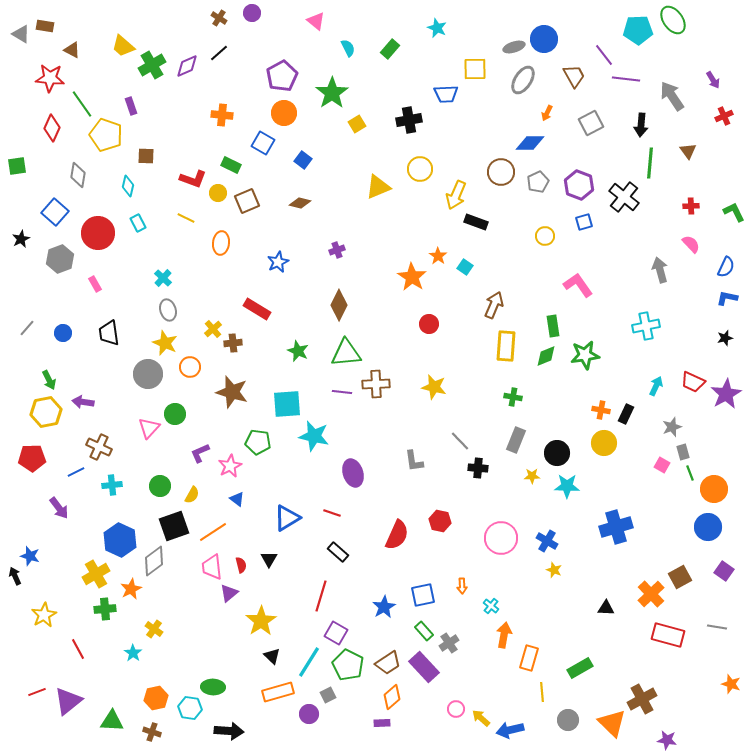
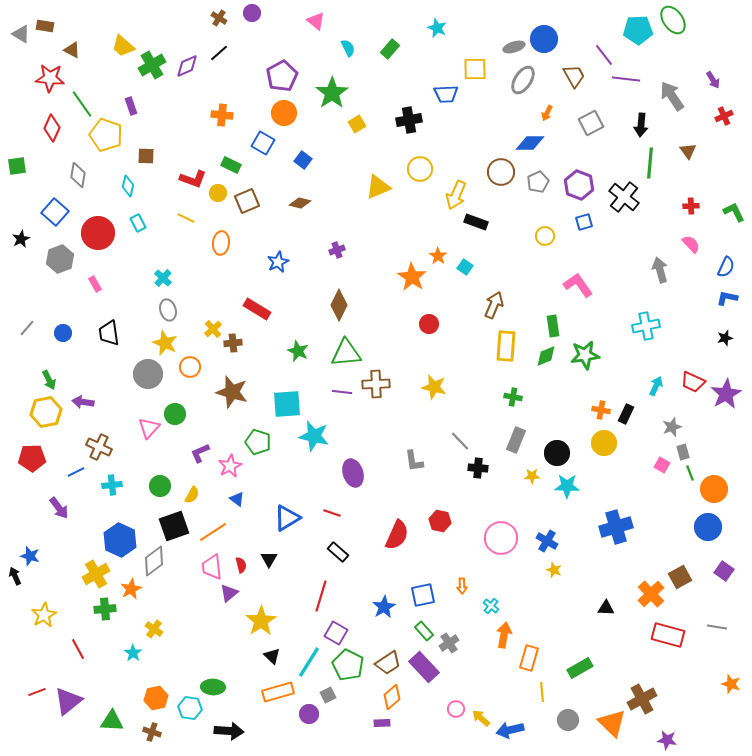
green pentagon at (258, 442): rotated 10 degrees clockwise
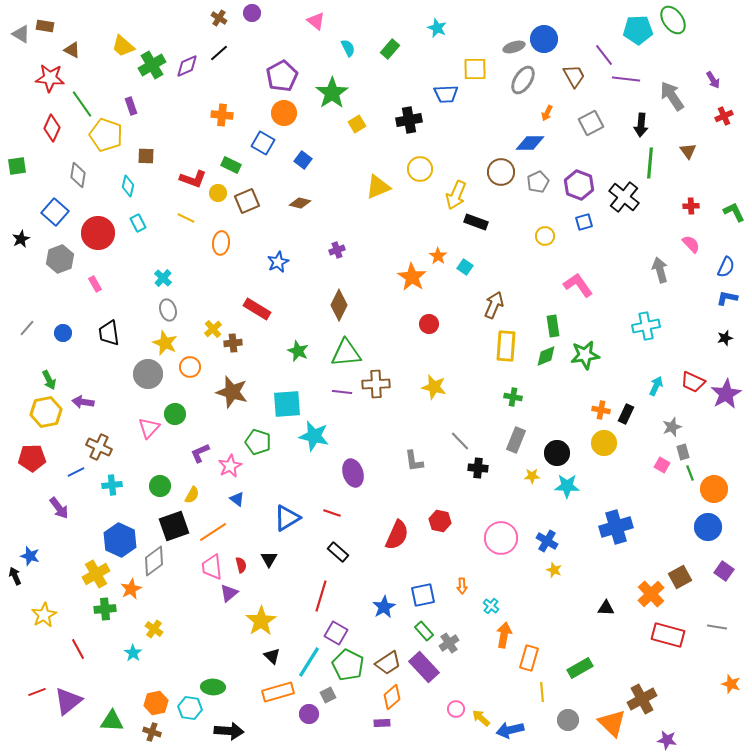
orange hexagon at (156, 698): moved 5 px down
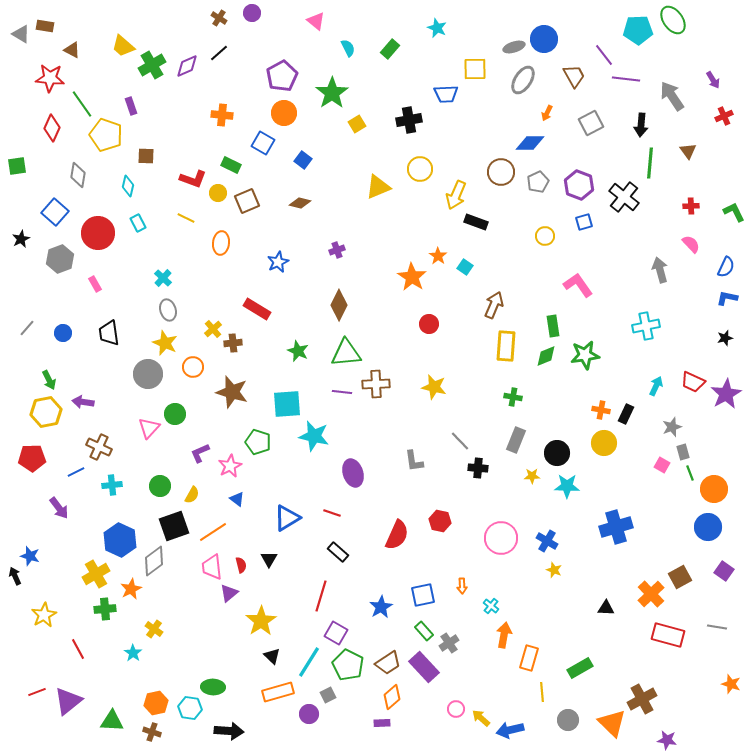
orange circle at (190, 367): moved 3 px right
blue star at (384, 607): moved 3 px left
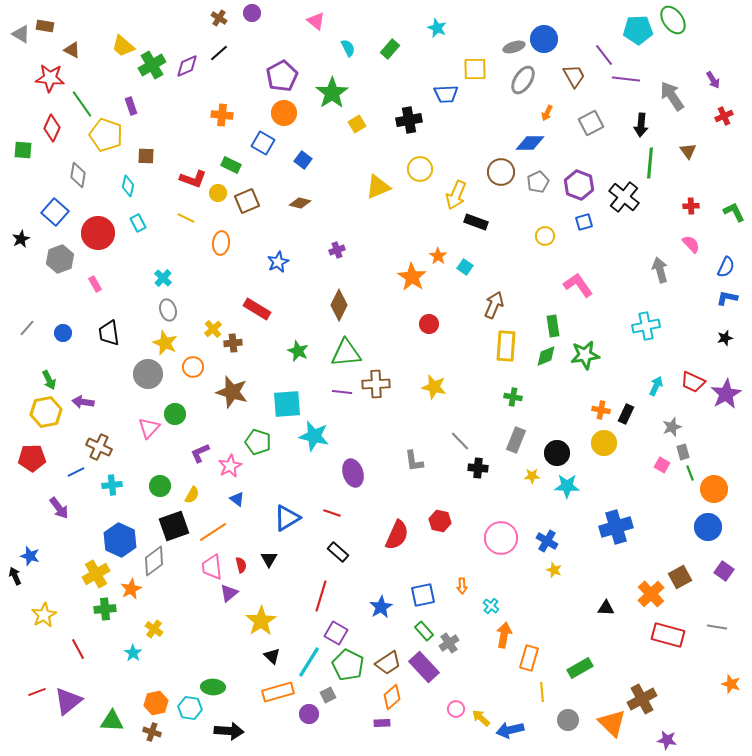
green square at (17, 166): moved 6 px right, 16 px up; rotated 12 degrees clockwise
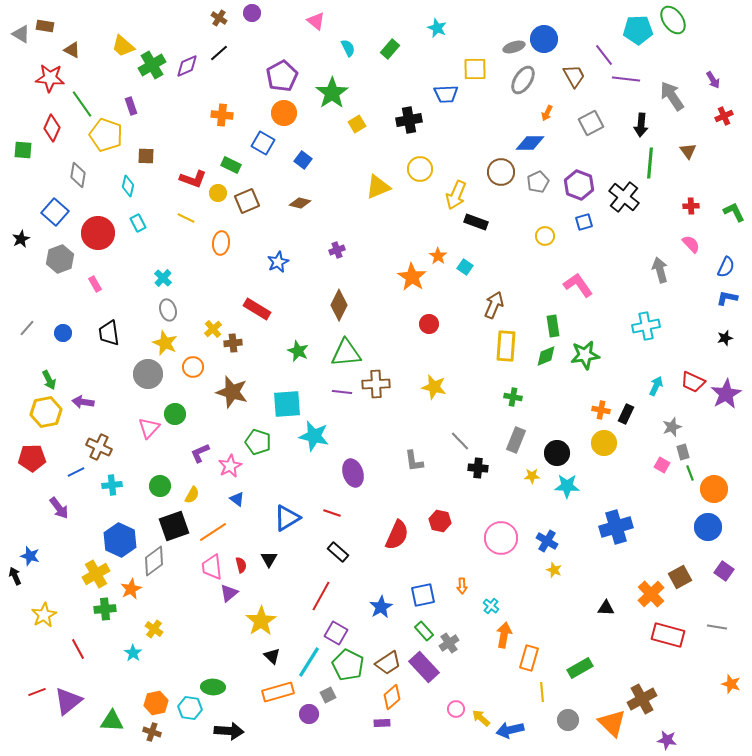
red line at (321, 596): rotated 12 degrees clockwise
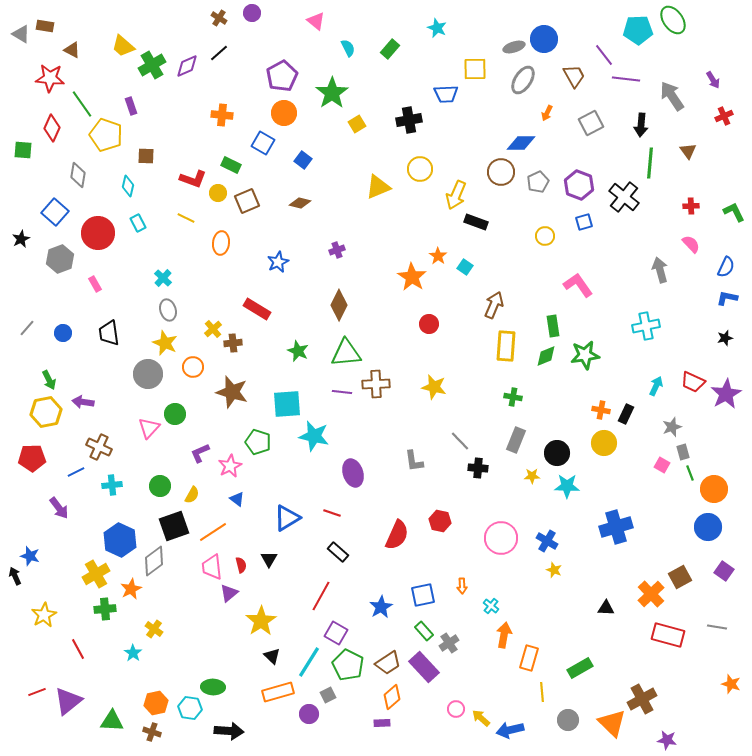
blue diamond at (530, 143): moved 9 px left
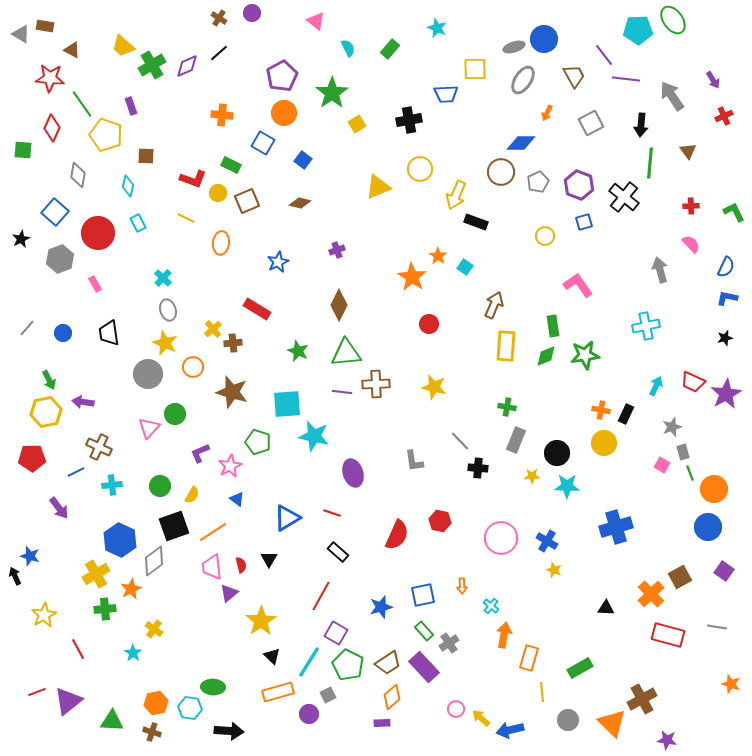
green cross at (513, 397): moved 6 px left, 10 px down
blue star at (381, 607): rotated 15 degrees clockwise
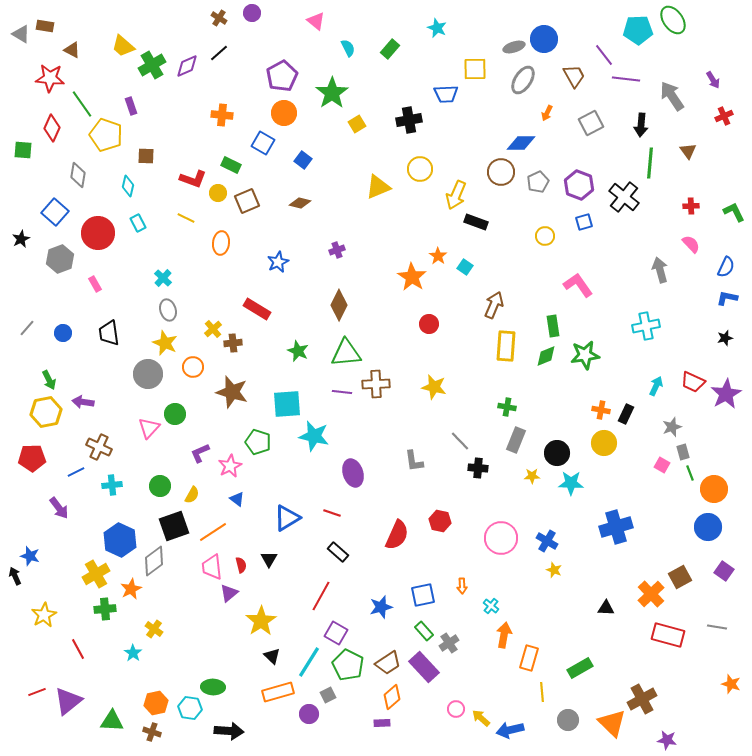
cyan star at (567, 486): moved 4 px right, 3 px up
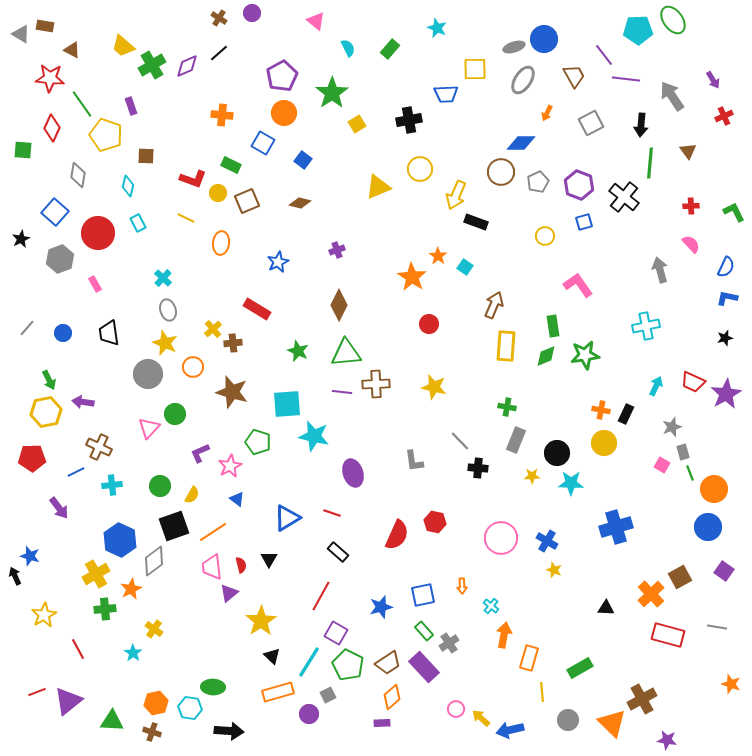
red hexagon at (440, 521): moved 5 px left, 1 px down
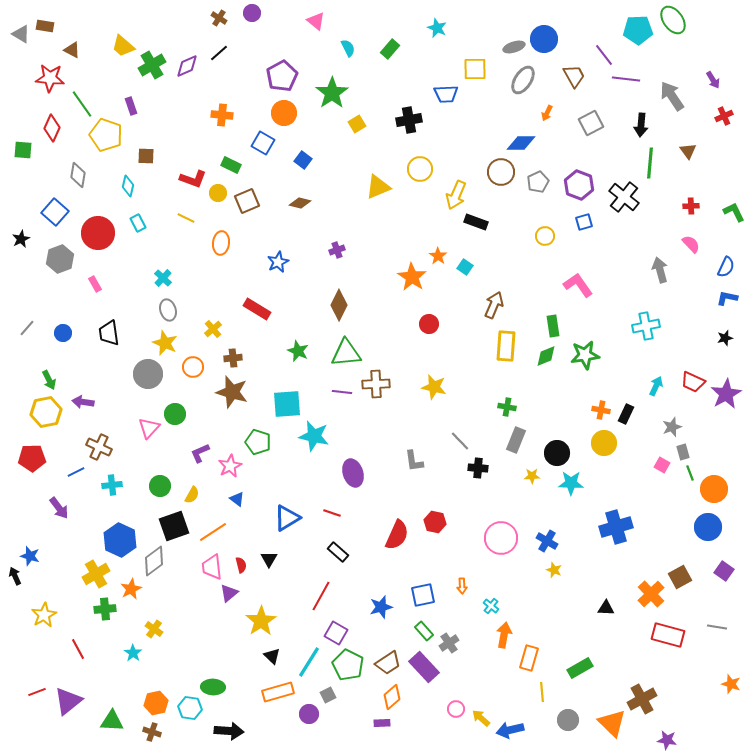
brown cross at (233, 343): moved 15 px down
